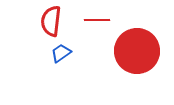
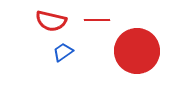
red semicircle: rotated 84 degrees counterclockwise
blue trapezoid: moved 2 px right, 1 px up
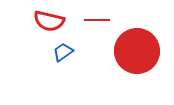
red semicircle: moved 2 px left
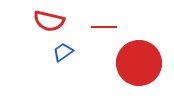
red line: moved 7 px right, 7 px down
red circle: moved 2 px right, 12 px down
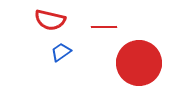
red semicircle: moved 1 px right, 1 px up
blue trapezoid: moved 2 px left
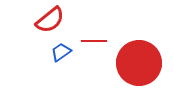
red semicircle: rotated 52 degrees counterclockwise
red line: moved 10 px left, 14 px down
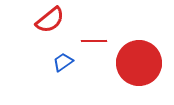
blue trapezoid: moved 2 px right, 10 px down
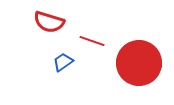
red semicircle: moved 1 px left, 2 px down; rotated 56 degrees clockwise
red line: moved 2 px left; rotated 20 degrees clockwise
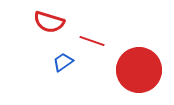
red circle: moved 7 px down
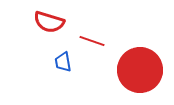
blue trapezoid: rotated 65 degrees counterclockwise
red circle: moved 1 px right
